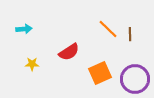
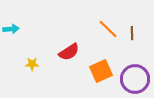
cyan arrow: moved 13 px left
brown line: moved 2 px right, 1 px up
orange square: moved 1 px right, 2 px up
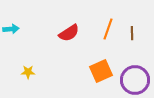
orange line: rotated 65 degrees clockwise
red semicircle: moved 19 px up
yellow star: moved 4 px left, 8 px down
purple circle: moved 1 px down
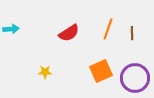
yellow star: moved 17 px right
purple circle: moved 2 px up
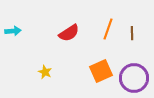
cyan arrow: moved 2 px right, 2 px down
yellow star: rotated 24 degrees clockwise
purple circle: moved 1 px left
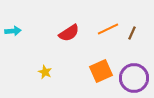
orange line: rotated 45 degrees clockwise
brown line: rotated 24 degrees clockwise
